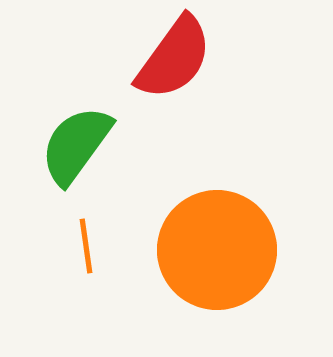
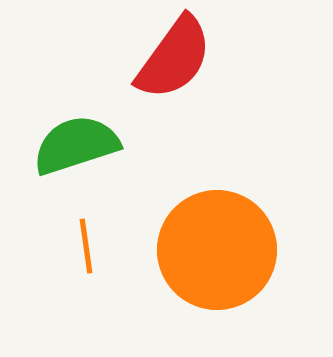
green semicircle: rotated 36 degrees clockwise
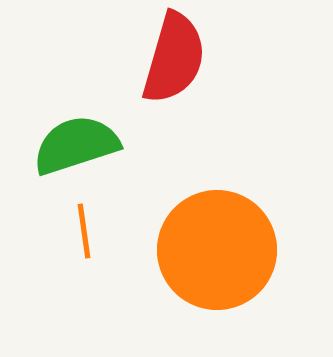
red semicircle: rotated 20 degrees counterclockwise
orange line: moved 2 px left, 15 px up
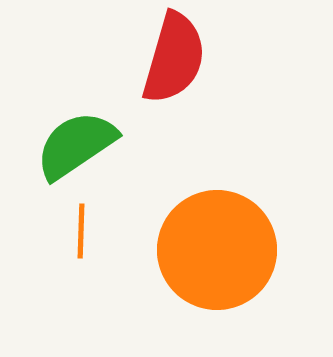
green semicircle: rotated 16 degrees counterclockwise
orange line: moved 3 px left; rotated 10 degrees clockwise
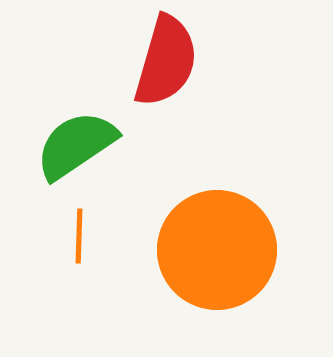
red semicircle: moved 8 px left, 3 px down
orange line: moved 2 px left, 5 px down
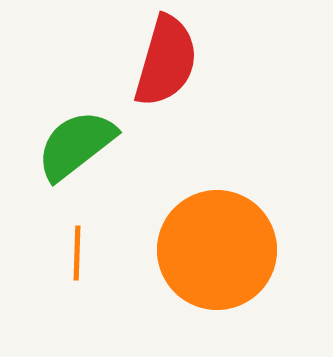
green semicircle: rotated 4 degrees counterclockwise
orange line: moved 2 px left, 17 px down
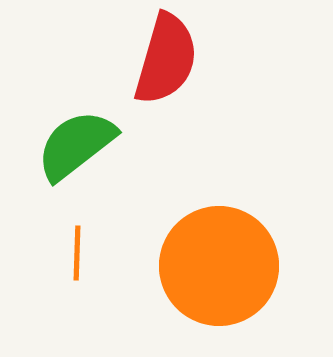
red semicircle: moved 2 px up
orange circle: moved 2 px right, 16 px down
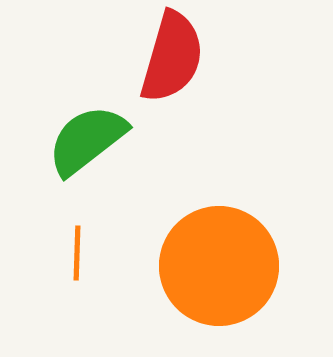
red semicircle: moved 6 px right, 2 px up
green semicircle: moved 11 px right, 5 px up
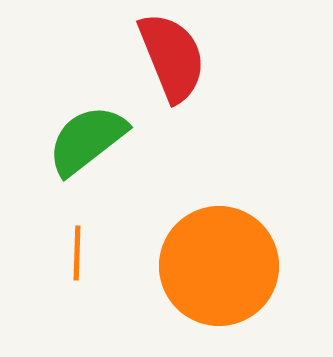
red semicircle: rotated 38 degrees counterclockwise
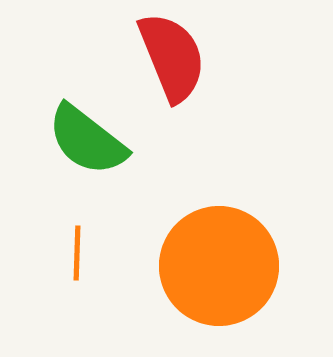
green semicircle: rotated 104 degrees counterclockwise
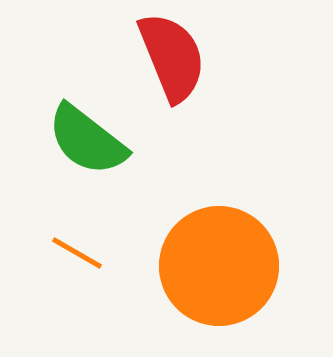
orange line: rotated 62 degrees counterclockwise
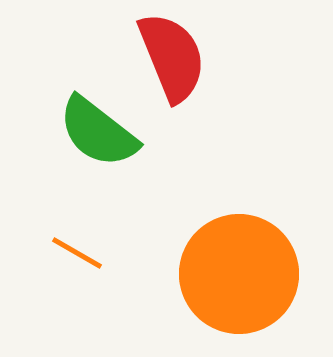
green semicircle: moved 11 px right, 8 px up
orange circle: moved 20 px right, 8 px down
